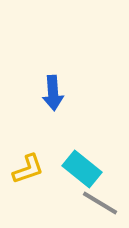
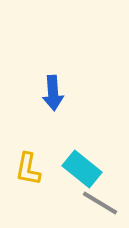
yellow L-shape: rotated 120 degrees clockwise
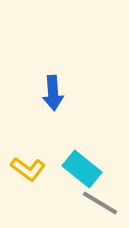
yellow L-shape: rotated 64 degrees counterclockwise
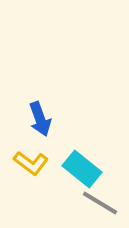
blue arrow: moved 13 px left, 26 px down; rotated 16 degrees counterclockwise
yellow L-shape: moved 3 px right, 6 px up
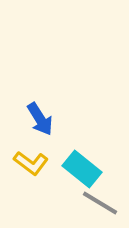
blue arrow: rotated 12 degrees counterclockwise
